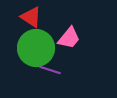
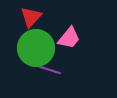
red triangle: rotated 40 degrees clockwise
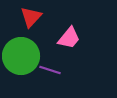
green circle: moved 15 px left, 8 px down
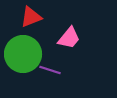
red triangle: rotated 25 degrees clockwise
green circle: moved 2 px right, 2 px up
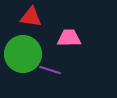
red triangle: rotated 30 degrees clockwise
pink trapezoid: rotated 130 degrees counterclockwise
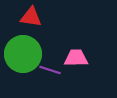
pink trapezoid: moved 7 px right, 20 px down
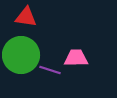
red triangle: moved 5 px left
green circle: moved 2 px left, 1 px down
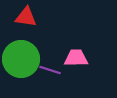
green circle: moved 4 px down
